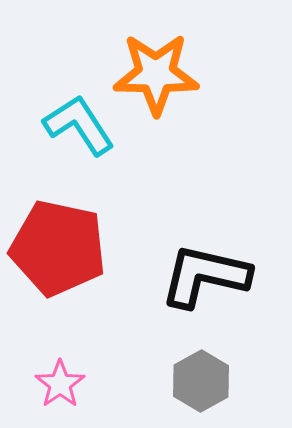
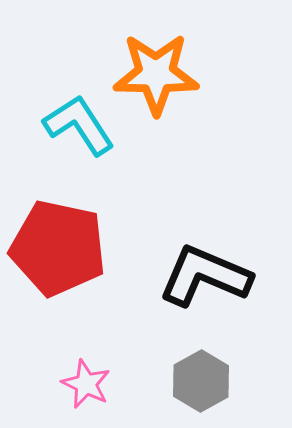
black L-shape: rotated 10 degrees clockwise
pink star: moved 26 px right; rotated 12 degrees counterclockwise
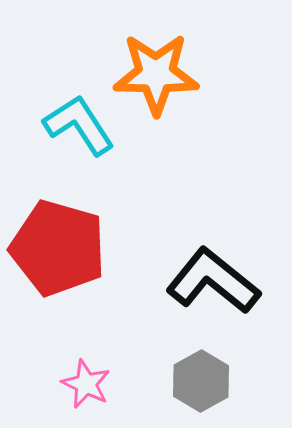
red pentagon: rotated 4 degrees clockwise
black L-shape: moved 8 px right, 5 px down; rotated 16 degrees clockwise
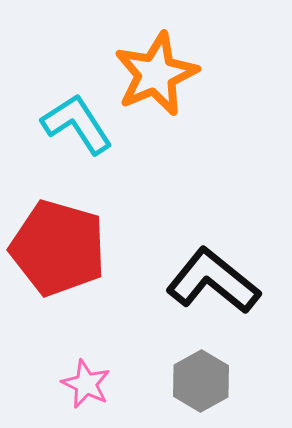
orange star: rotated 24 degrees counterclockwise
cyan L-shape: moved 2 px left, 1 px up
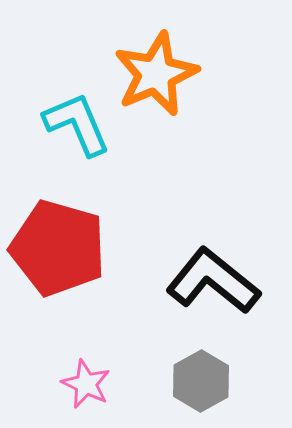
cyan L-shape: rotated 10 degrees clockwise
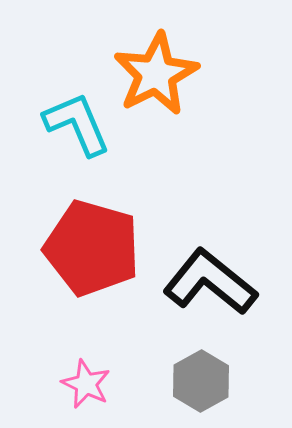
orange star: rotated 4 degrees counterclockwise
red pentagon: moved 34 px right
black L-shape: moved 3 px left, 1 px down
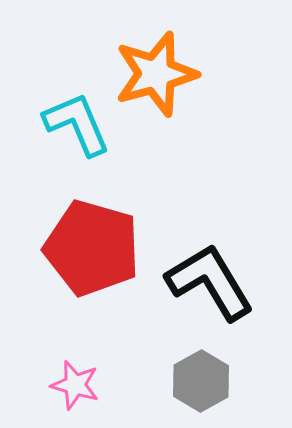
orange star: rotated 12 degrees clockwise
black L-shape: rotated 20 degrees clockwise
pink star: moved 11 px left, 1 px down; rotated 9 degrees counterclockwise
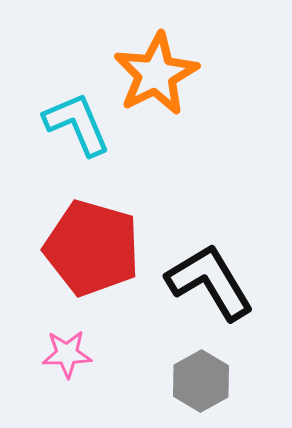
orange star: rotated 12 degrees counterclockwise
pink star: moved 8 px left, 31 px up; rotated 18 degrees counterclockwise
